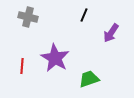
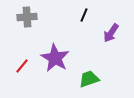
gray cross: moved 1 px left; rotated 18 degrees counterclockwise
red line: rotated 35 degrees clockwise
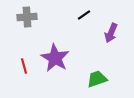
black line: rotated 32 degrees clockwise
purple arrow: rotated 12 degrees counterclockwise
red line: moved 2 px right; rotated 56 degrees counterclockwise
green trapezoid: moved 8 px right
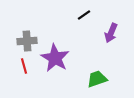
gray cross: moved 24 px down
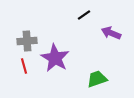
purple arrow: rotated 90 degrees clockwise
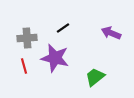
black line: moved 21 px left, 13 px down
gray cross: moved 3 px up
purple star: rotated 16 degrees counterclockwise
green trapezoid: moved 2 px left, 2 px up; rotated 20 degrees counterclockwise
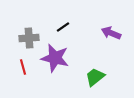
black line: moved 1 px up
gray cross: moved 2 px right
red line: moved 1 px left, 1 px down
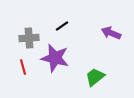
black line: moved 1 px left, 1 px up
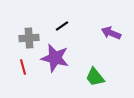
green trapezoid: rotated 90 degrees counterclockwise
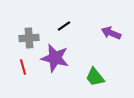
black line: moved 2 px right
